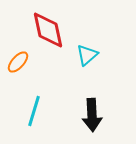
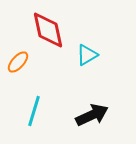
cyan triangle: rotated 10 degrees clockwise
black arrow: rotated 112 degrees counterclockwise
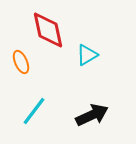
orange ellipse: moved 3 px right; rotated 65 degrees counterclockwise
cyan line: rotated 20 degrees clockwise
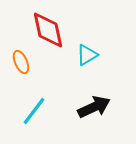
black arrow: moved 2 px right, 8 px up
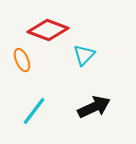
red diamond: rotated 57 degrees counterclockwise
cyan triangle: moved 3 px left; rotated 15 degrees counterclockwise
orange ellipse: moved 1 px right, 2 px up
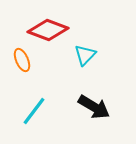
cyan triangle: moved 1 px right
black arrow: rotated 56 degrees clockwise
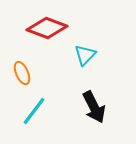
red diamond: moved 1 px left, 2 px up
orange ellipse: moved 13 px down
black arrow: rotated 32 degrees clockwise
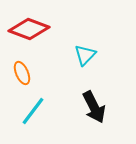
red diamond: moved 18 px left, 1 px down
cyan line: moved 1 px left
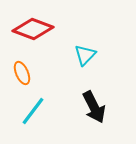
red diamond: moved 4 px right
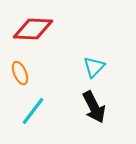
red diamond: rotated 18 degrees counterclockwise
cyan triangle: moved 9 px right, 12 px down
orange ellipse: moved 2 px left
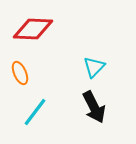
cyan line: moved 2 px right, 1 px down
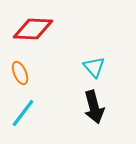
cyan triangle: rotated 25 degrees counterclockwise
black arrow: rotated 12 degrees clockwise
cyan line: moved 12 px left, 1 px down
